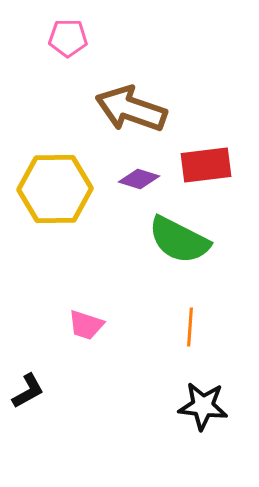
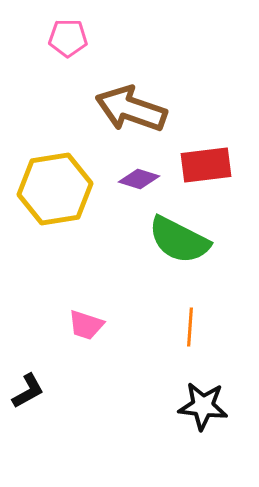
yellow hexagon: rotated 8 degrees counterclockwise
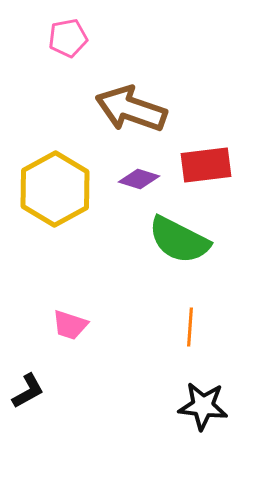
pink pentagon: rotated 12 degrees counterclockwise
yellow hexagon: rotated 20 degrees counterclockwise
pink trapezoid: moved 16 px left
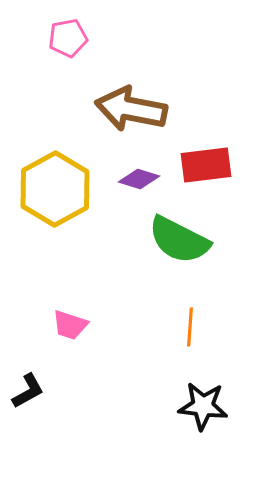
brown arrow: rotated 8 degrees counterclockwise
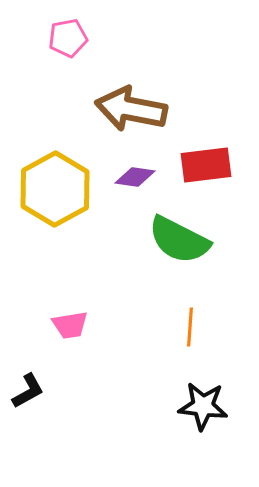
purple diamond: moved 4 px left, 2 px up; rotated 9 degrees counterclockwise
pink trapezoid: rotated 27 degrees counterclockwise
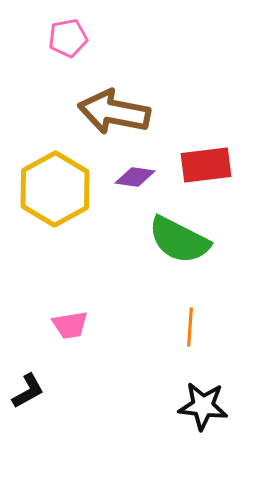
brown arrow: moved 17 px left, 3 px down
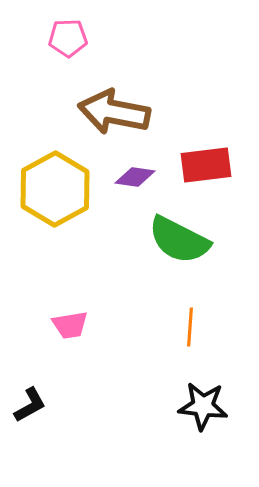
pink pentagon: rotated 9 degrees clockwise
black L-shape: moved 2 px right, 14 px down
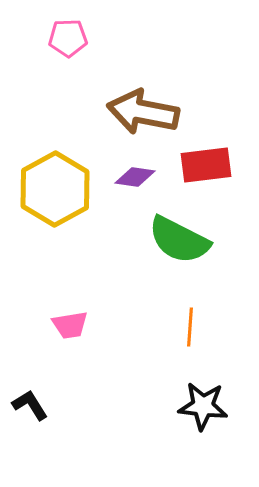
brown arrow: moved 29 px right
black L-shape: rotated 93 degrees counterclockwise
